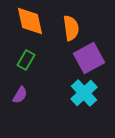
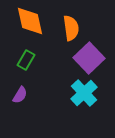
purple square: rotated 16 degrees counterclockwise
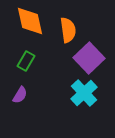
orange semicircle: moved 3 px left, 2 px down
green rectangle: moved 1 px down
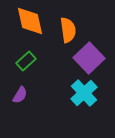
green rectangle: rotated 18 degrees clockwise
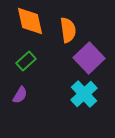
cyan cross: moved 1 px down
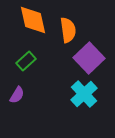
orange diamond: moved 3 px right, 1 px up
purple semicircle: moved 3 px left
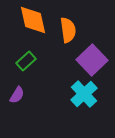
purple square: moved 3 px right, 2 px down
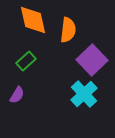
orange semicircle: rotated 15 degrees clockwise
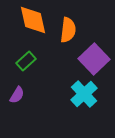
purple square: moved 2 px right, 1 px up
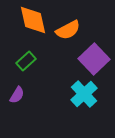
orange semicircle: rotated 55 degrees clockwise
